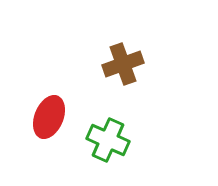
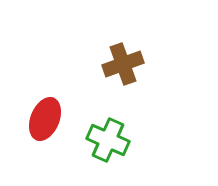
red ellipse: moved 4 px left, 2 px down
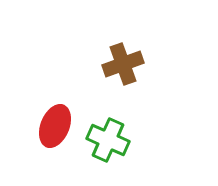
red ellipse: moved 10 px right, 7 px down
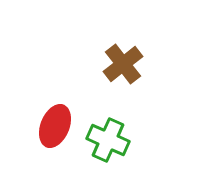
brown cross: rotated 18 degrees counterclockwise
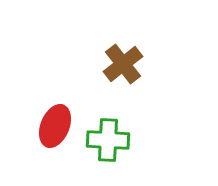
green cross: rotated 21 degrees counterclockwise
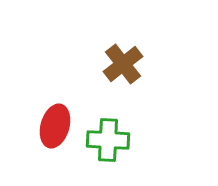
red ellipse: rotated 6 degrees counterclockwise
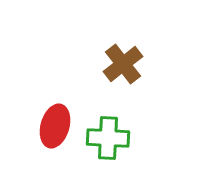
green cross: moved 2 px up
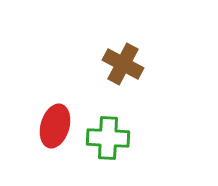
brown cross: rotated 24 degrees counterclockwise
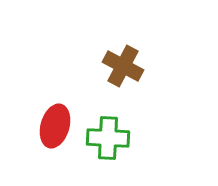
brown cross: moved 2 px down
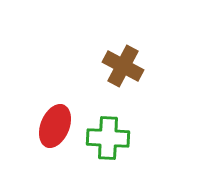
red ellipse: rotated 6 degrees clockwise
